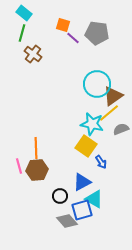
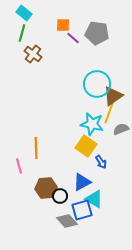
orange square: rotated 16 degrees counterclockwise
yellow line: rotated 30 degrees counterclockwise
brown hexagon: moved 9 px right, 18 px down
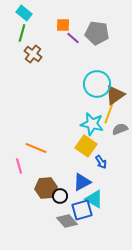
brown triangle: moved 2 px right, 1 px up
gray semicircle: moved 1 px left
orange line: rotated 65 degrees counterclockwise
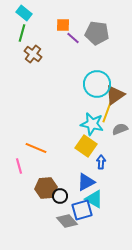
yellow line: moved 2 px left, 1 px up
blue arrow: rotated 144 degrees counterclockwise
blue triangle: moved 4 px right
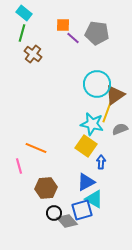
black circle: moved 6 px left, 17 px down
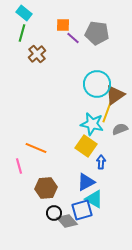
brown cross: moved 4 px right; rotated 12 degrees clockwise
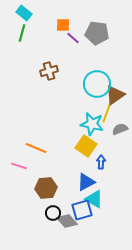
brown cross: moved 12 px right, 17 px down; rotated 24 degrees clockwise
pink line: rotated 56 degrees counterclockwise
black circle: moved 1 px left
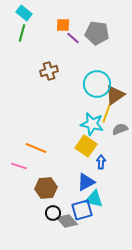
cyan triangle: rotated 18 degrees counterclockwise
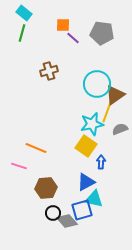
gray pentagon: moved 5 px right
cyan star: rotated 25 degrees counterclockwise
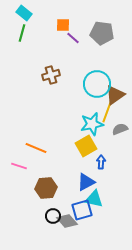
brown cross: moved 2 px right, 4 px down
yellow square: rotated 25 degrees clockwise
black circle: moved 3 px down
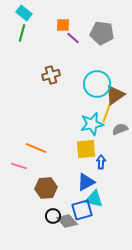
yellow square: moved 3 px down; rotated 25 degrees clockwise
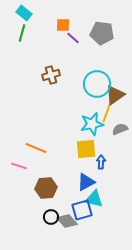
black circle: moved 2 px left, 1 px down
